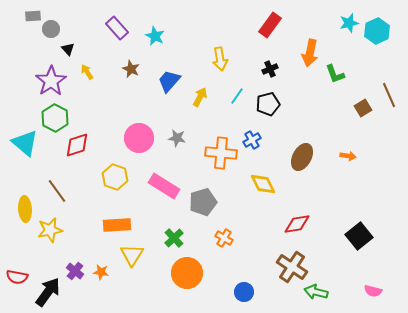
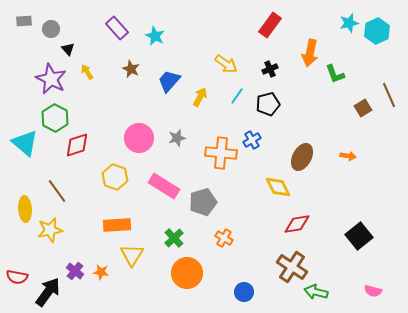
gray rectangle at (33, 16): moved 9 px left, 5 px down
yellow arrow at (220, 59): moved 6 px right, 5 px down; rotated 45 degrees counterclockwise
purple star at (51, 81): moved 2 px up; rotated 12 degrees counterclockwise
gray star at (177, 138): rotated 24 degrees counterclockwise
yellow diamond at (263, 184): moved 15 px right, 3 px down
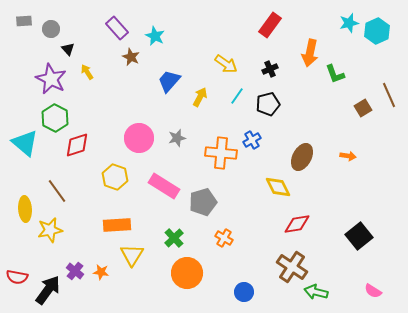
brown star at (131, 69): moved 12 px up
pink semicircle at (373, 291): rotated 18 degrees clockwise
black arrow at (48, 292): moved 2 px up
